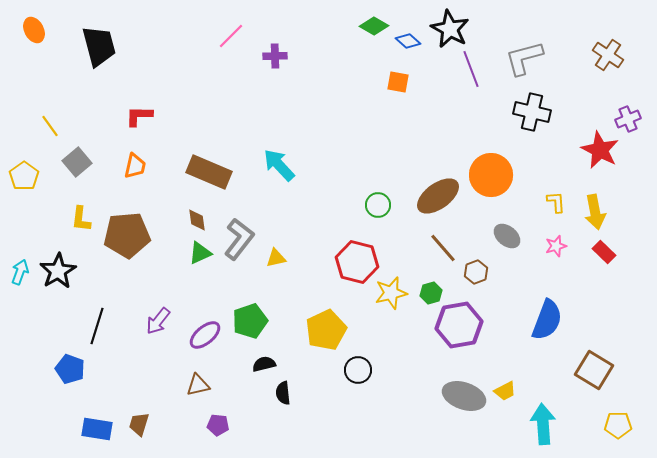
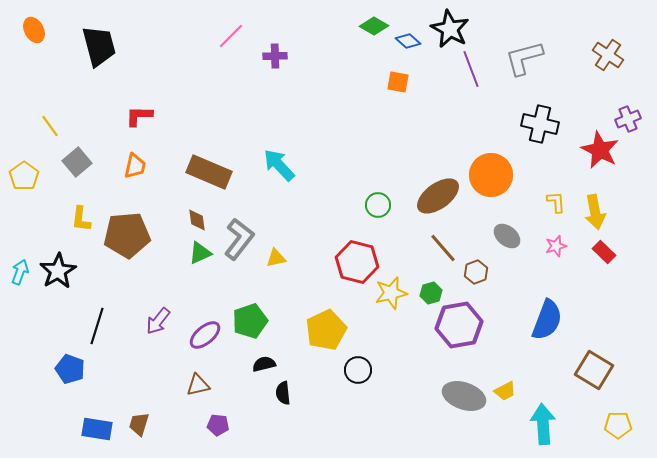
black cross at (532, 112): moved 8 px right, 12 px down
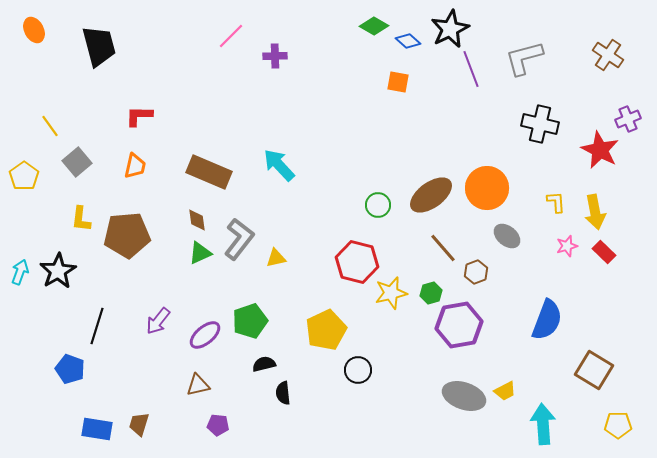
black star at (450, 29): rotated 18 degrees clockwise
orange circle at (491, 175): moved 4 px left, 13 px down
brown ellipse at (438, 196): moved 7 px left, 1 px up
pink star at (556, 246): moved 11 px right
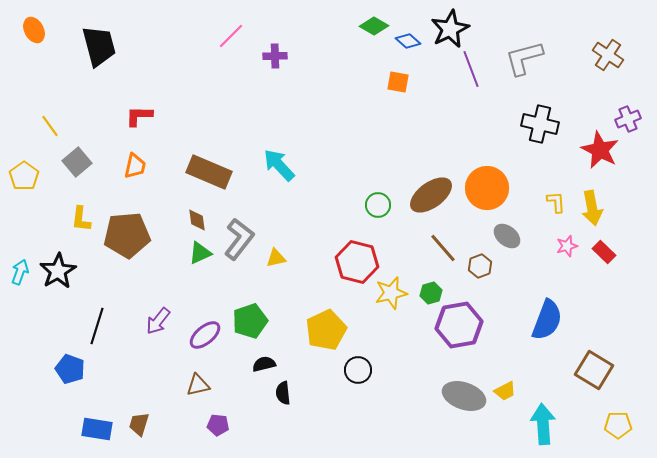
yellow arrow at (595, 212): moved 3 px left, 4 px up
brown hexagon at (476, 272): moved 4 px right, 6 px up
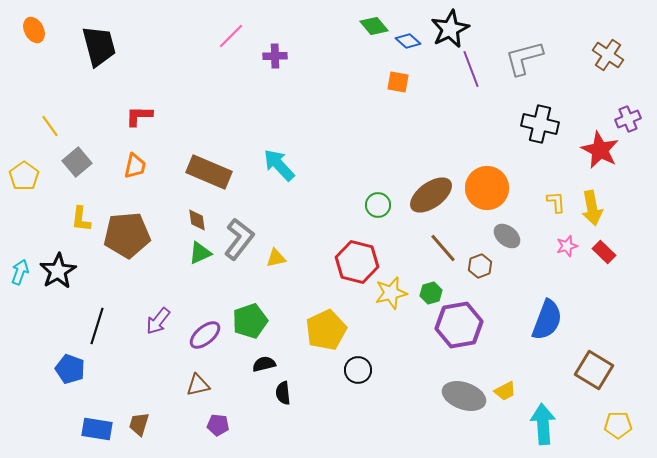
green diamond at (374, 26): rotated 20 degrees clockwise
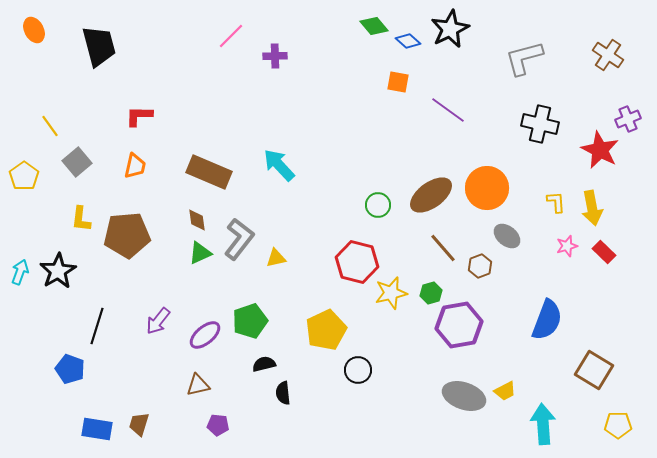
purple line at (471, 69): moved 23 px left, 41 px down; rotated 33 degrees counterclockwise
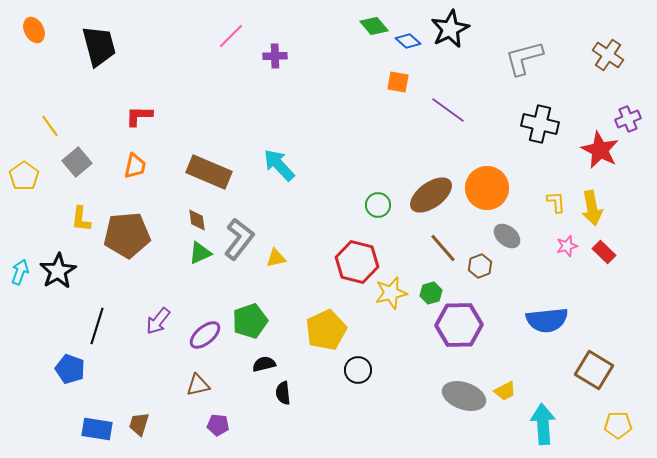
blue semicircle at (547, 320): rotated 63 degrees clockwise
purple hexagon at (459, 325): rotated 9 degrees clockwise
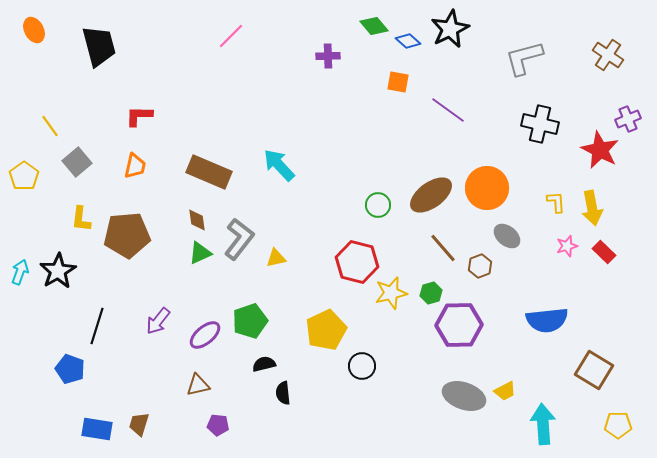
purple cross at (275, 56): moved 53 px right
black circle at (358, 370): moved 4 px right, 4 px up
